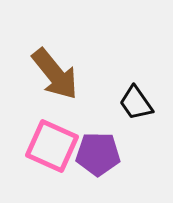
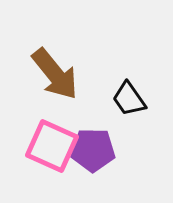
black trapezoid: moved 7 px left, 4 px up
purple pentagon: moved 5 px left, 4 px up
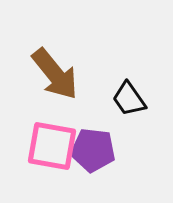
pink square: rotated 14 degrees counterclockwise
purple pentagon: rotated 6 degrees clockwise
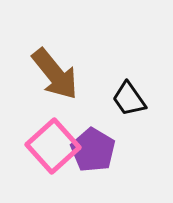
pink square: moved 1 px right; rotated 38 degrees clockwise
purple pentagon: rotated 24 degrees clockwise
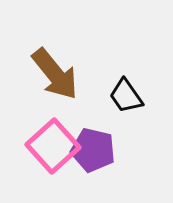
black trapezoid: moved 3 px left, 3 px up
purple pentagon: rotated 18 degrees counterclockwise
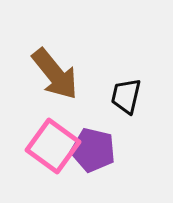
black trapezoid: rotated 48 degrees clockwise
pink square: rotated 12 degrees counterclockwise
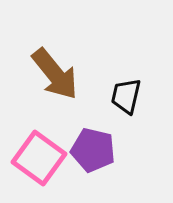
pink square: moved 14 px left, 12 px down
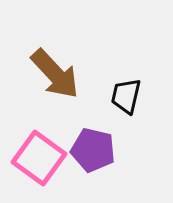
brown arrow: rotated 4 degrees counterclockwise
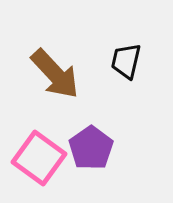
black trapezoid: moved 35 px up
purple pentagon: moved 2 px left, 2 px up; rotated 24 degrees clockwise
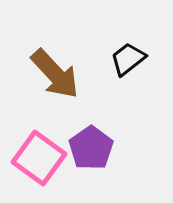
black trapezoid: moved 2 px right, 2 px up; rotated 39 degrees clockwise
